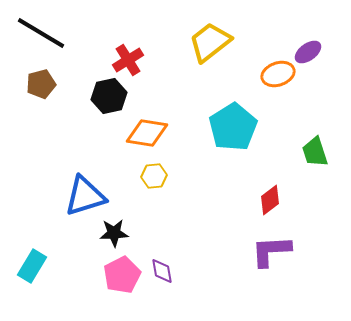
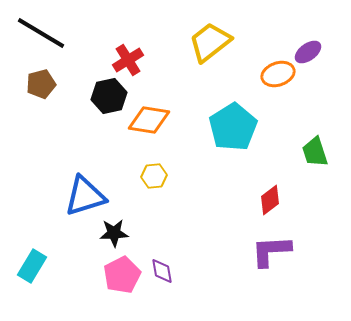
orange diamond: moved 2 px right, 13 px up
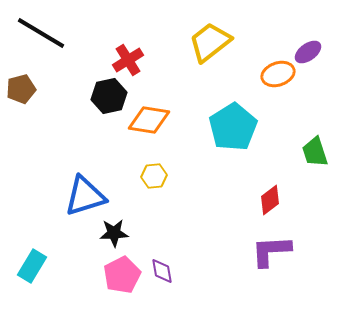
brown pentagon: moved 20 px left, 5 px down
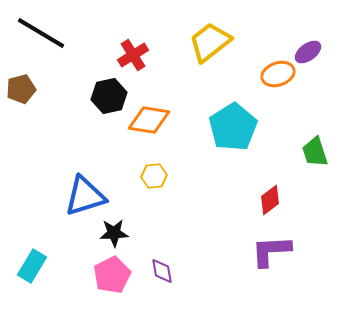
red cross: moved 5 px right, 5 px up
pink pentagon: moved 10 px left
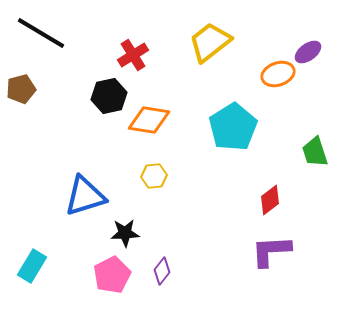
black star: moved 11 px right
purple diamond: rotated 48 degrees clockwise
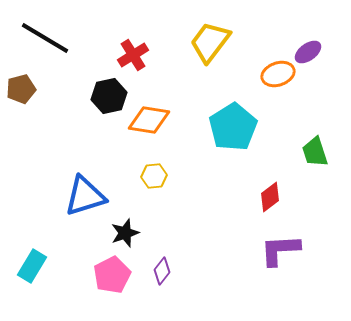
black line: moved 4 px right, 5 px down
yellow trapezoid: rotated 15 degrees counterclockwise
red diamond: moved 3 px up
black star: rotated 16 degrees counterclockwise
purple L-shape: moved 9 px right, 1 px up
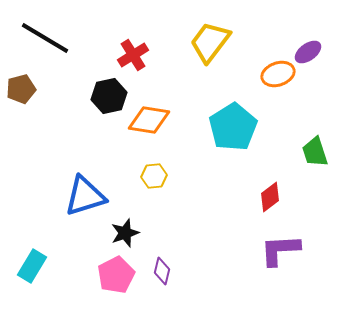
purple diamond: rotated 24 degrees counterclockwise
pink pentagon: moved 4 px right
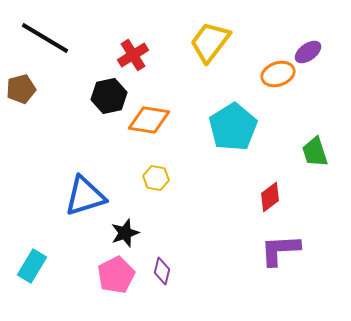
yellow hexagon: moved 2 px right, 2 px down; rotated 15 degrees clockwise
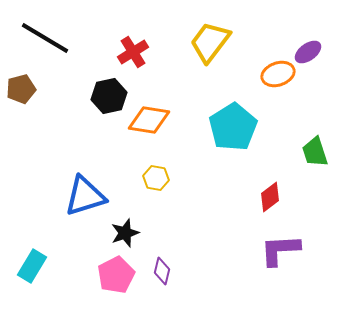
red cross: moved 3 px up
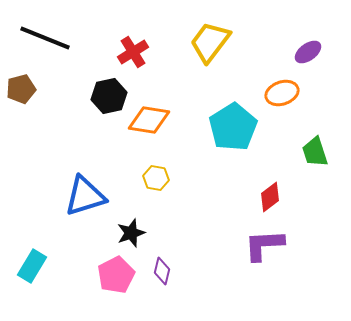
black line: rotated 9 degrees counterclockwise
orange ellipse: moved 4 px right, 19 px down
black star: moved 6 px right
purple L-shape: moved 16 px left, 5 px up
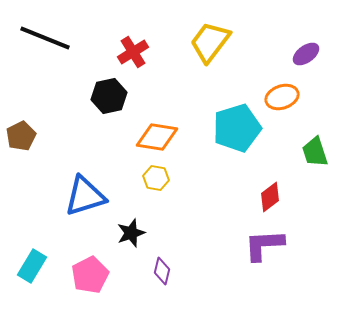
purple ellipse: moved 2 px left, 2 px down
brown pentagon: moved 47 px down; rotated 12 degrees counterclockwise
orange ellipse: moved 4 px down
orange diamond: moved 8 px right, 17 px down
cyan pentagon: moved 4 px right, 1 px down; rotated 15 degrees clockwise
pink pentagon: moved 26 px left
